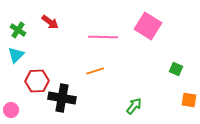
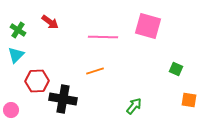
pink square: rotated 16 degrees counterclockwise
black cross: moved 1 px right, 1 px down
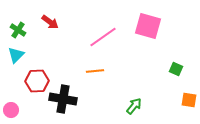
pink line: rotated 36 degrees counterclockwise
orange line: rotated 12 degrees clockwise
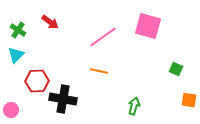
orange line: moved 4 px right; rotated 18 degrees clockwise
green arrow: rotated 24 degrees counterclockwise
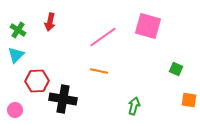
red arrow: rotated 66 degrees clockwise
pink circle: moved 4 px right
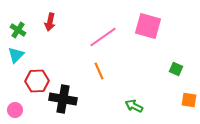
orange line: rotated 54 degrees clockwise
green arrow: rotated 78 degrees counterclockwise
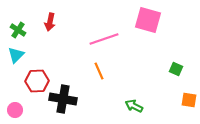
pink square: moved 6 px up
pink line: moved 1 px right, 2 px down; rotated 16 degrees clockwise
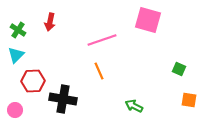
pink line: moved 2 px left, 1 px down
green square: moved 3 px right
red hexagon: moved 4 px left
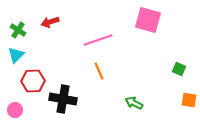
red arrow: rotated 60 degrees clockwise
pink line: moved 4 px left
green arrow: moved 3 px up
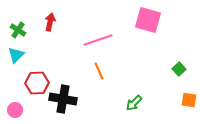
red arrow: rotated 120 degrees clockwise
green square: rotated 24 degrees clockwise
red hexagon: moved 4 px right, 2 px down
green arrow: rotated 72 degrees counterclockwise
